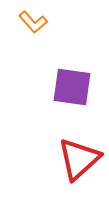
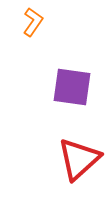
orange L-shape: rotated 104 degrees counterclockwise
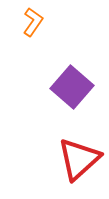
purple square: rotated 33 degrees clockwise
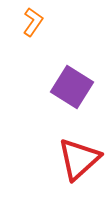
purple square: rotated 9 degrees counterclockwise
